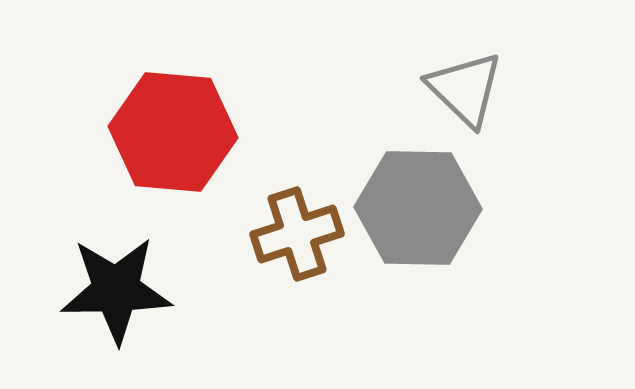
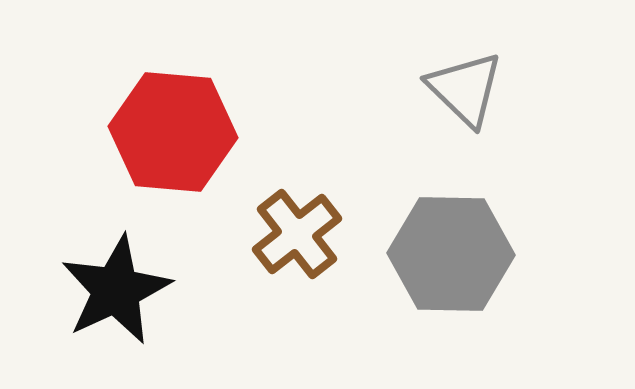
gray hexagon: moved 33 px right, 46 px down
brown cross: rotated 20 degrees counterclockwise
black star: rotated 24 degrees counterclockwise
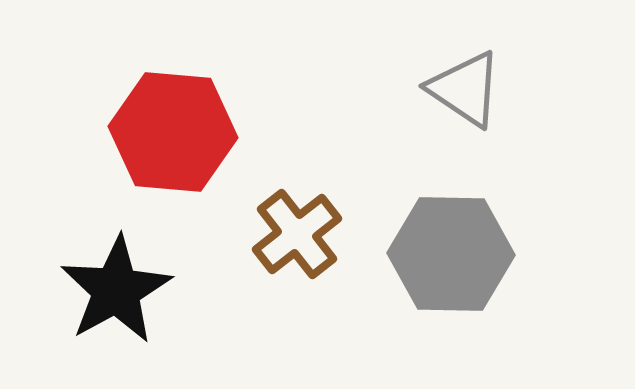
gray triangle: rotated 10 degrees counterclockwise
black star: rotated 4 degrees counterclockwise
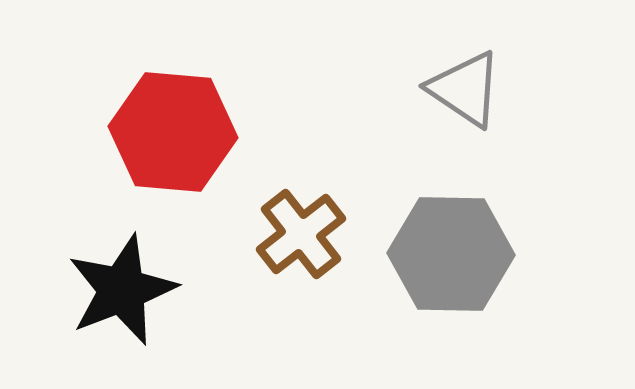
brown cross: moved 4 px right
black star: moved 6 px right; rotated 8 degrees clockwise
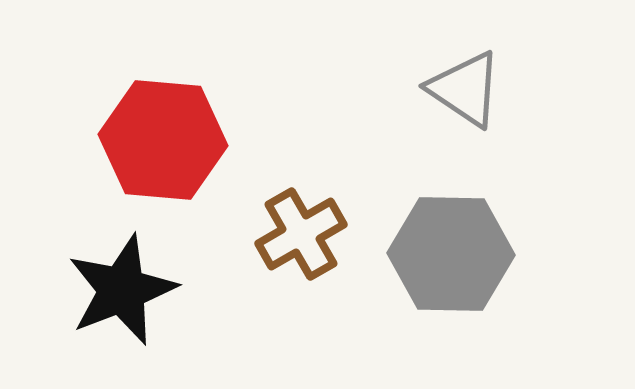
red hexagon: moved 10 px left, 8 px down
brown cross: rotated 8 degrees clockwise
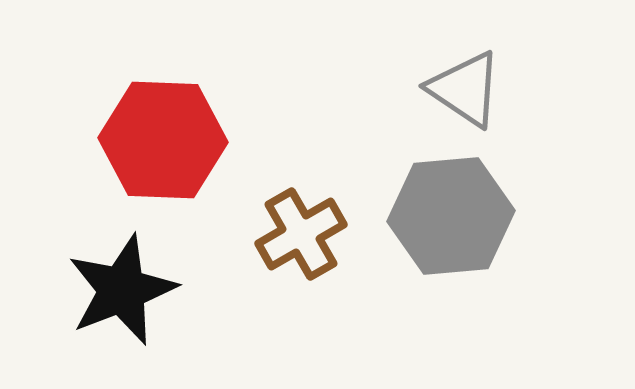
red hexagon: rotated 3 degrees counterclockwise
gray hexagon: moved 38 px up; rotated 6 degrees counterclockwise
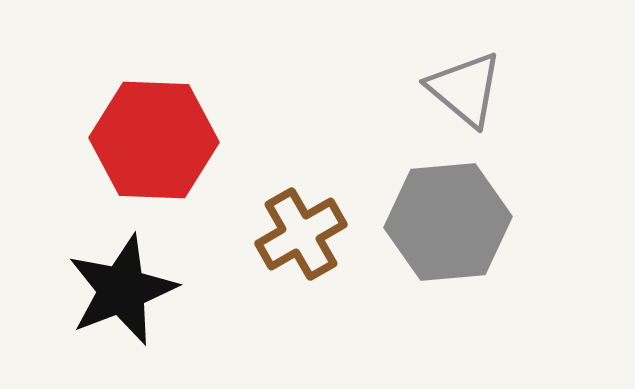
gray triangle: rotated 6 degrees clockwise
red hexagon: moved 9 px left
gray hexagon: moved 3 px left, 6 px down
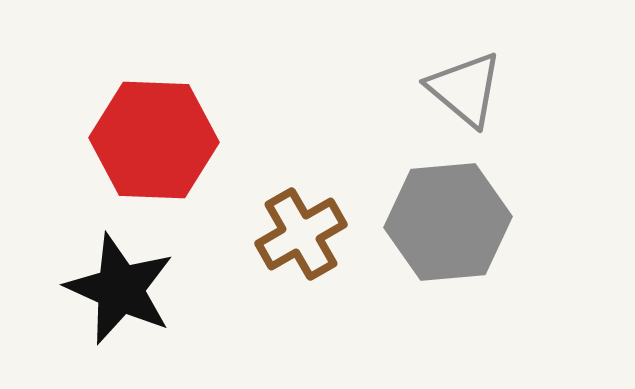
black star: moved 2 px left, 1 px up; rotated 27 degrees counterclockwise
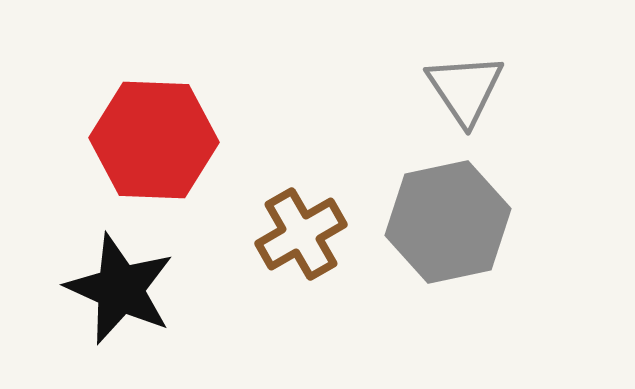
gray triangle: rotated 16 degrees clockwise
gray hexagon: rotated 7 degrees counterclockwise
